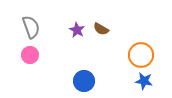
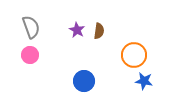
brown semicircle: moved 2 px left, 2 px down; rotated 112 degrees counterclockwise
orange circle: moved 7 px left
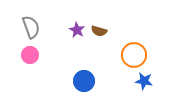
brown semicircle: rotated 98 degrees clockwise
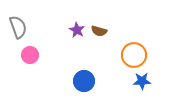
gray semicircle: moved 13 px left
blue star: moved 2 px left; rotated 12 degrees counterclockwise
